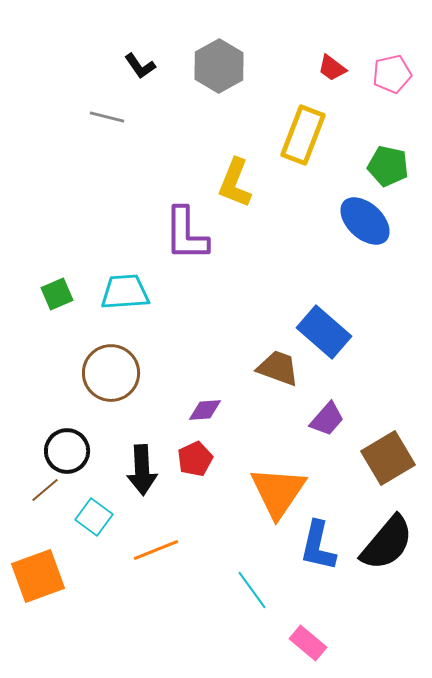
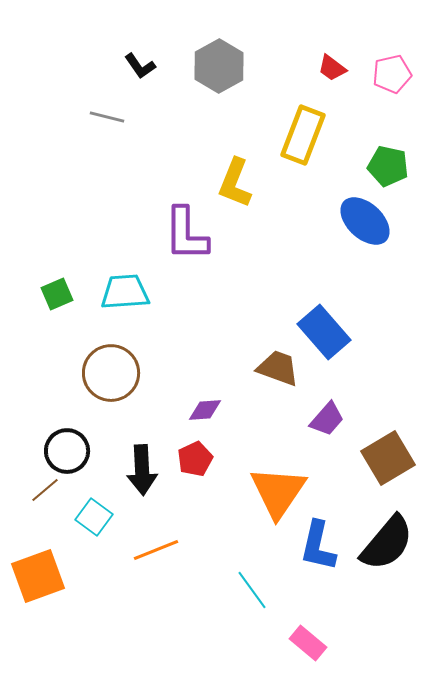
blue rectangle: rotated 8 degrees clockwise
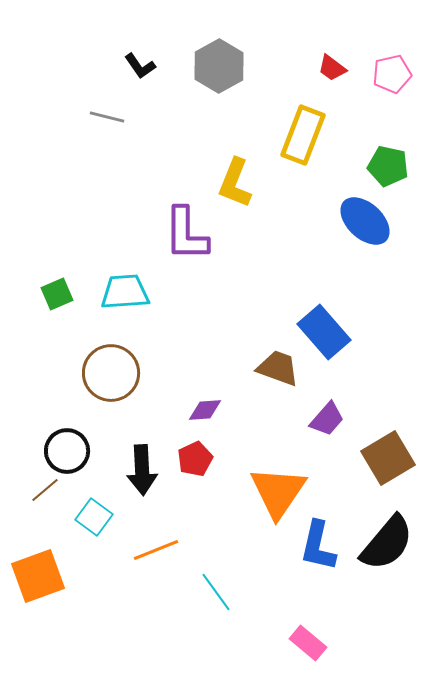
cyan line: moved 36 px left, 2 px down
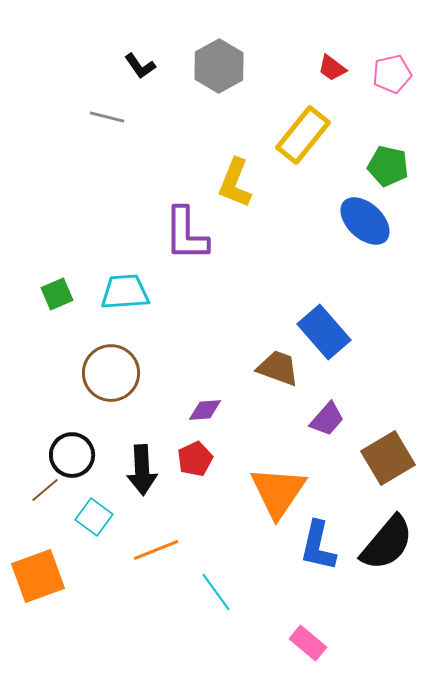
yellow rectangle: rotated 18 degrees clockwise
black circle: moved 5 px right, 4 px down
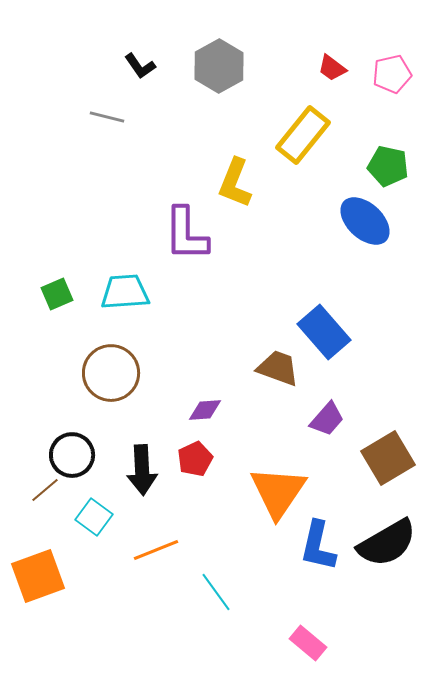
black semicircle: rotated 20 degrees clockwise
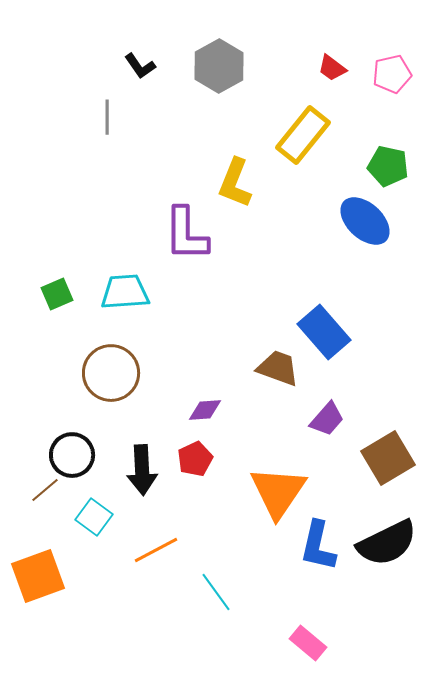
gray line: rotated 76 degrees clockwise
black semicircle: rotated 4 degrees clockwise
orange line: rotated 6 degrees counterclockwise
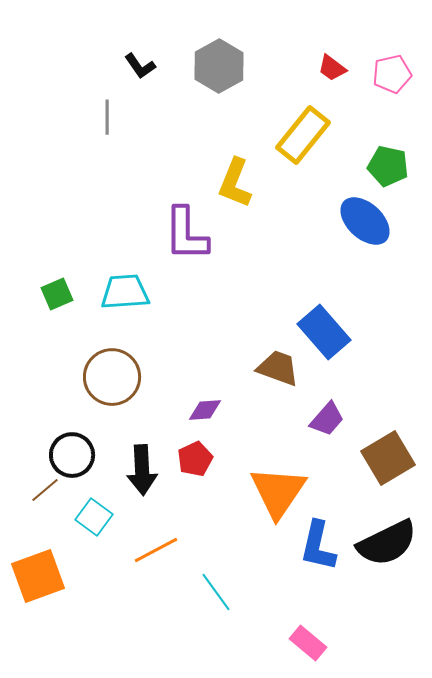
brown circle: moved 1 px right, 4 px down
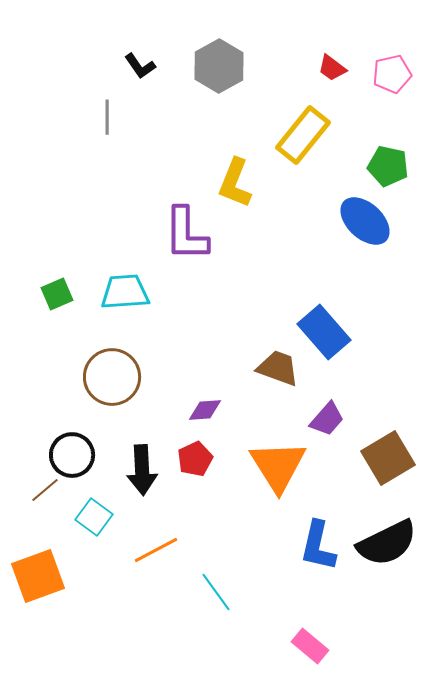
orange triangle: moved 26 px up; rotated 6 degrees counterclockwise
pink rectangle: moved 2 px right, 3 px down
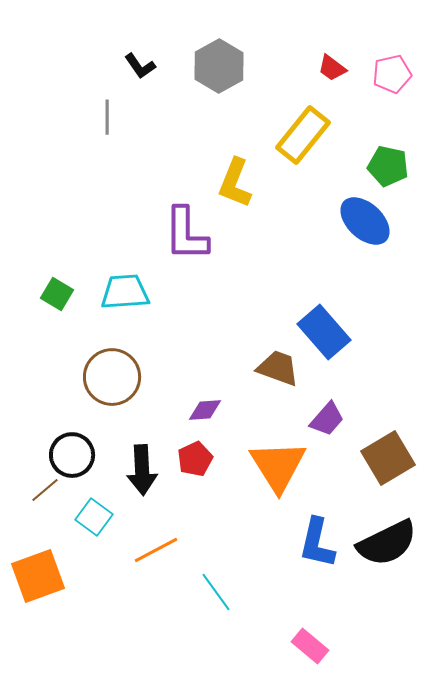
green square: rotated 36 degrees counterclockwise
blue L-shape: moved 1 px left, 3 px up
